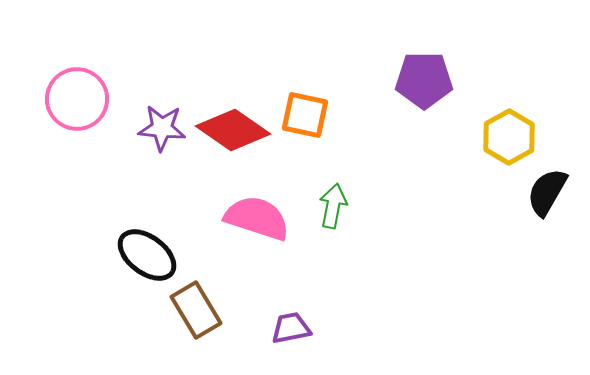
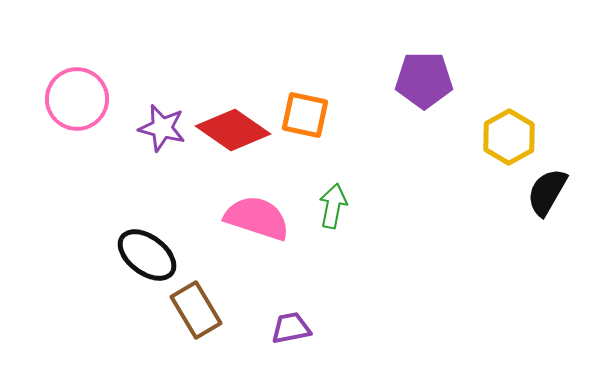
purple star: rotated 9 degrees clockwise
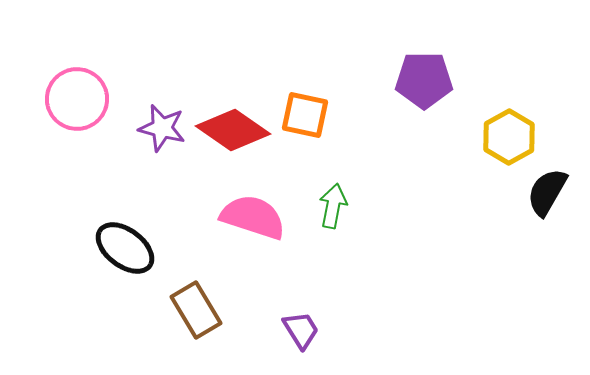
pink semicircle: moved 4 px left, 1 px up
black ellipse: moved 22 px left, 7 px up
purple trapezoid: moved 10 px right, 2 px down; rotated 69 degrees clockwise
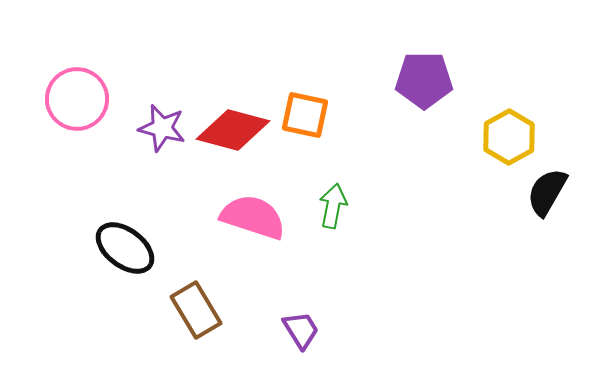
red diamond: rotated 20 degrees counterclockwise
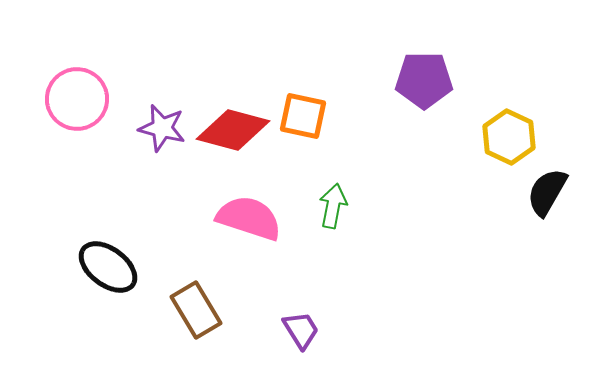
orange square: moved 2 px left, 1 px down
yellow hexagon: rotated 6 degrees counterclockwise
pink semicircle: moved 4 px left, 1 px down
black ellipse: moved 17 px left, 19 px down
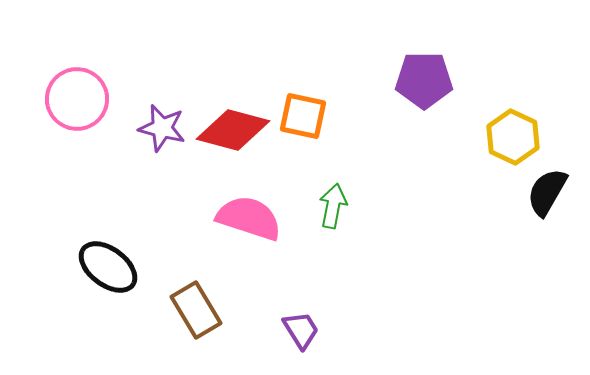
yellow hexagon: moved 4 px right
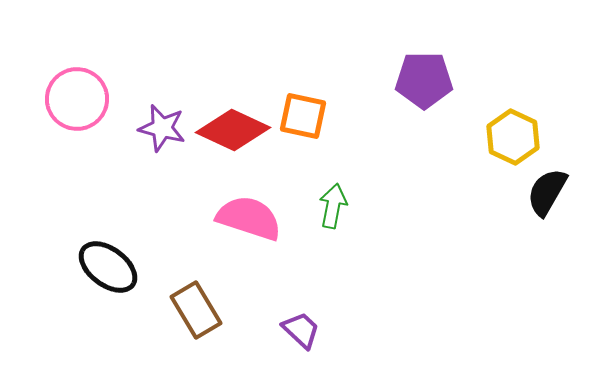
red diamond: rotated 10 degrees clockwise
purple trapezoid: rotated 15 degrees counterclockwise
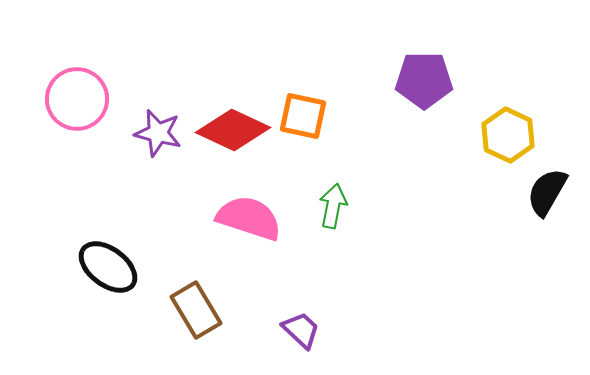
purple star: moved 4 px left, 5 px down
yellow hexagon: moved 5 px left, 2 px up
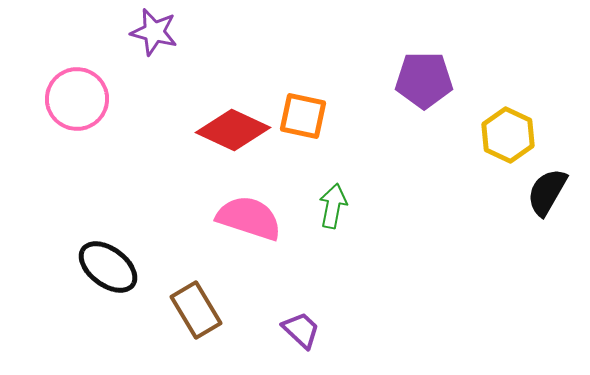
purple star: moved 4 px left, 101 px up
